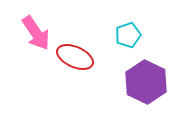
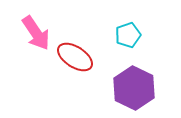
red ellipse: rotated 9 degrees clockwise
purple hexagon: moved 12 px left, 6 px down
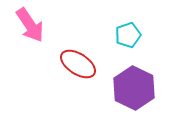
pink arrow: moved 6 px left, 8 px up
red ellipse: moved 3 px right, 7 px down
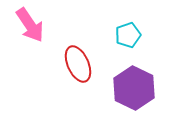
red ellipse: rotated 33 degrees clockwise
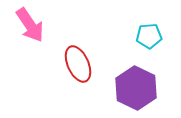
cyan pentagon: moved 21 px right, 1 px down; rotated 15 degrees clockwise
purple hexagon: moved 2 px right
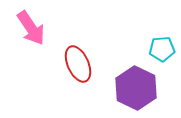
pink arrow: moved 1 px right, 3 px down
cyan pentagon: moved 13 px right, 13 px down
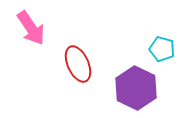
cyan pentagon: rotated 20 degrees clockwise
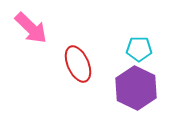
pink arrow: rotated 12 degrees counterclockwise
cyan pentagon: moved 23 px left; rotated 15 degrees counterclockwise
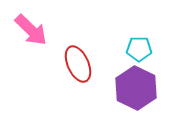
pink arrow: moved 2 px down
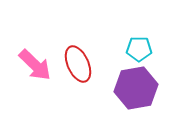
pink arrow: moved 4 px right, 35 px down
purple hexagon: rotated 24 degrees clockwise
